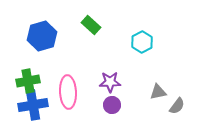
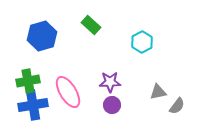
pink ellipse: rotated 28 degrees counterclockwise
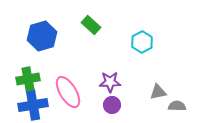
green cross: moved 2 px up
gray semicircle: rotated 126 degrees counterclockwise
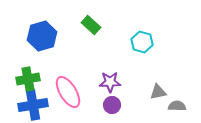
cyan hexagon: rotated 15 degrees counterclockwise
